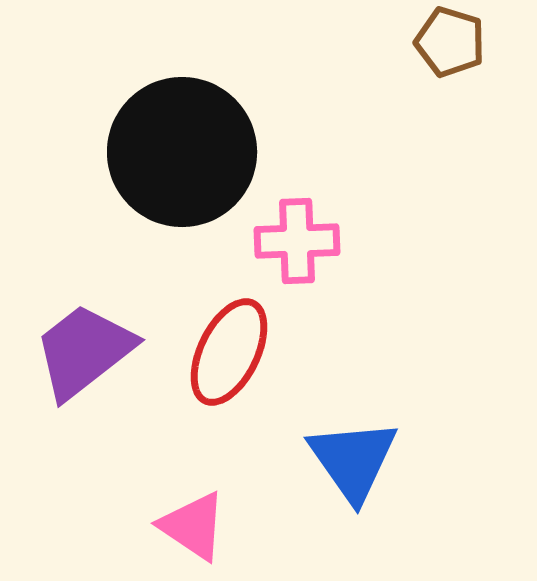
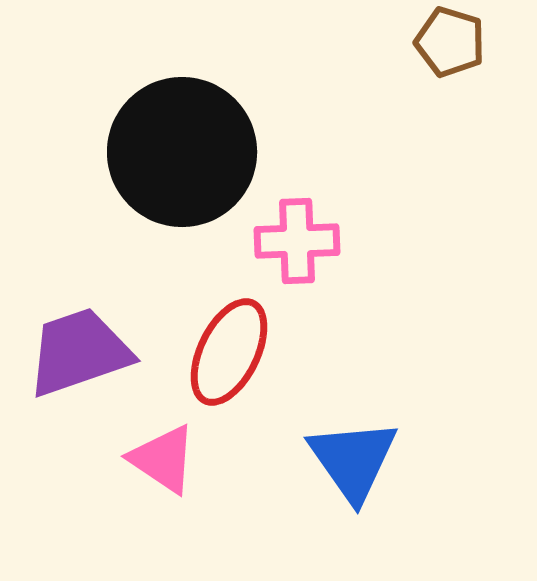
purple trapezoid: moved 5 px left, 1 px down; rotated 19 degrees clockwise
pink triangle: moved 30 px left, 67 px up
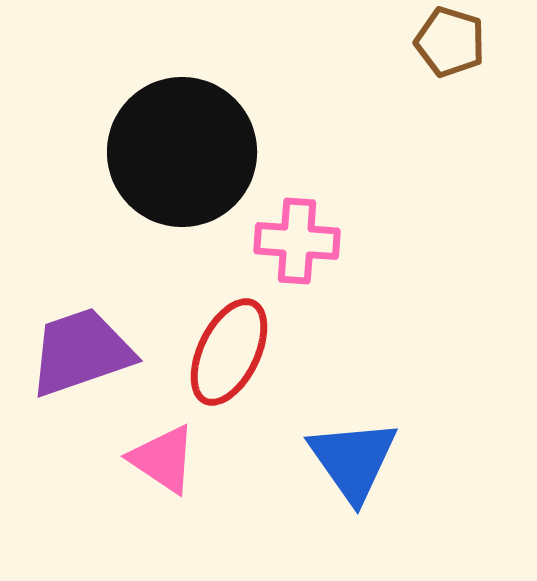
pink cross: rotated 6 degrees clockwise
purple trapezoid: moved 2 px right
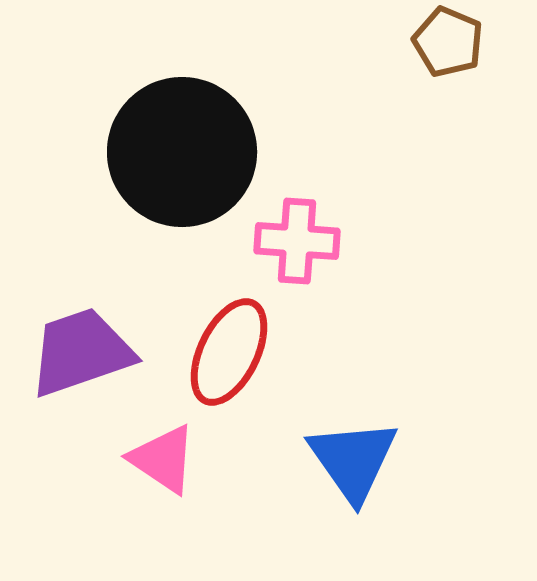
brown pentagon: moved 2 px left; rotated 6 degrees clockwise
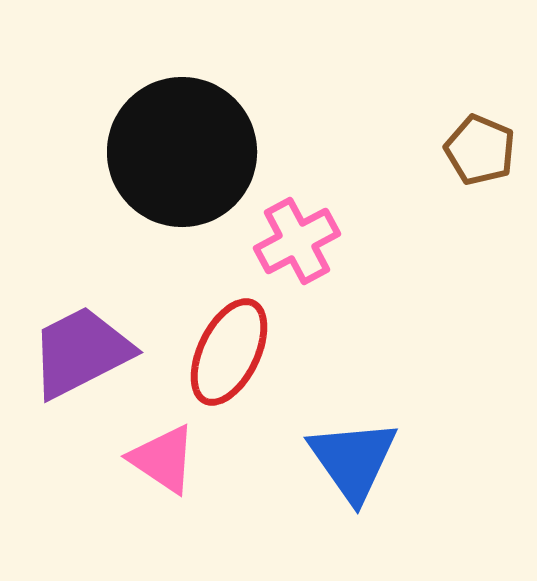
brown pentagon: moved 32 px right, 108 px down
pink cross: rotated 32 degrees counterclockwise
purple trapezoid: rotated 8 degrees counterclockwise
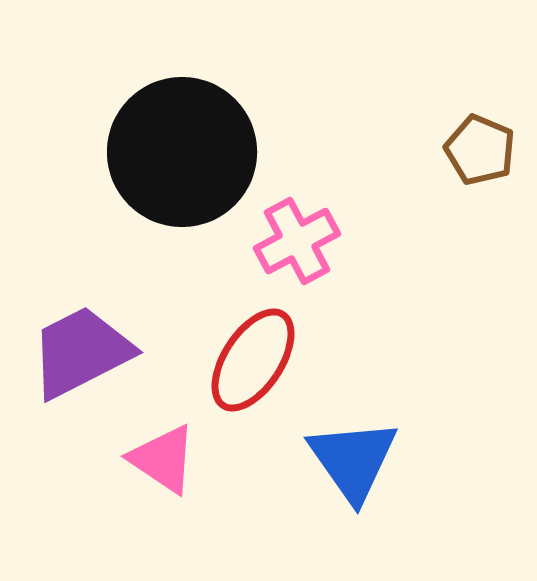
red ellipse: moved 24 px right, 8 px down; rotated 7 degrees clockwise
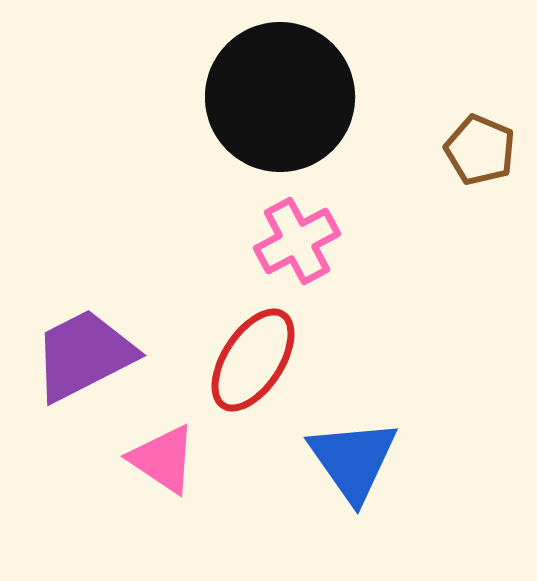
black circle: moved 98 px right, 55 px up
purple trapezoid: moved 3 px right, 3 px down
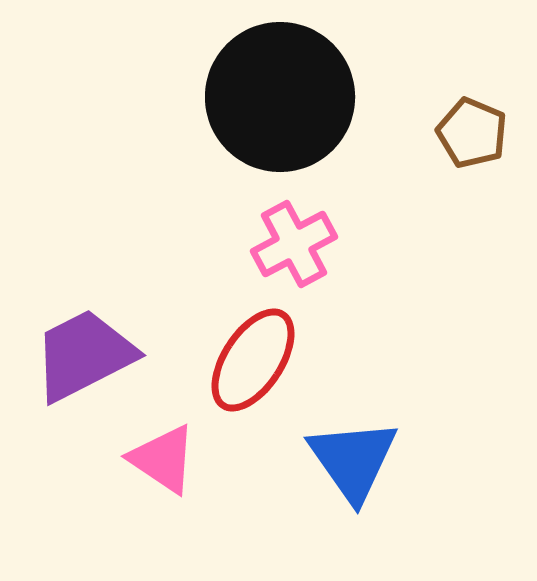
brown pentagon: moved 8 px left, 17 px up
pink cross: moved 3 px left, 3 px down
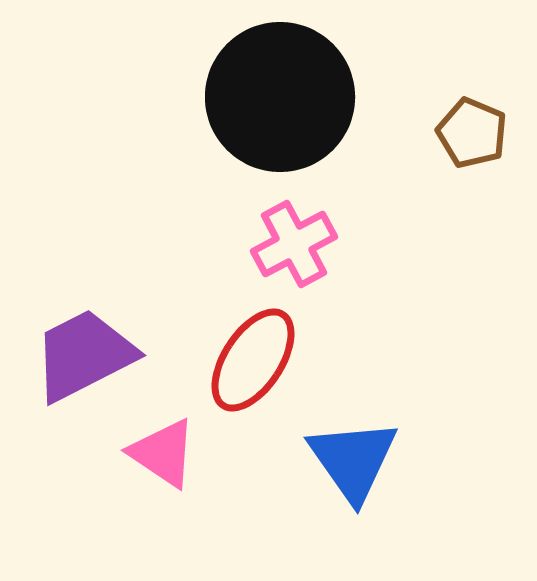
pink triangle: moved 6 px up
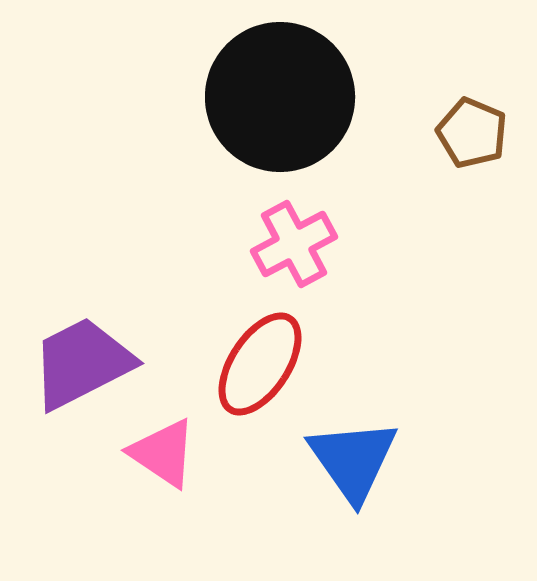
purple trapezoid: moved 2 px left, 8 px down
red ellipse: moved 7 px right, 4 px down
